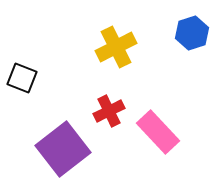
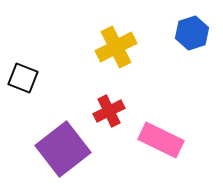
black square: moved 1 px right
pink rectangle: moved 3 px right, 8 px down; rotated 21 degrees counterclockwise
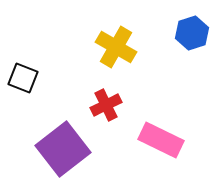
yellow cross: rotated 33 degrees counterclockwise
red cross: moved 3 px left, 6 px up
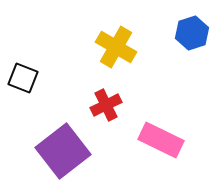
purple square: moved 2 px down
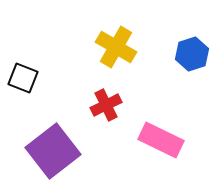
blue hexagon: moved 21 px down
purple square: moved 10 px left
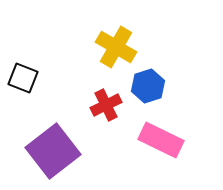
blue hexagon: moved 44 px left, 32 px down
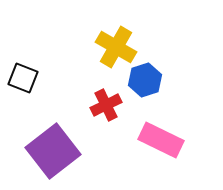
blue hexagon: moved 3 px left, 6 px up
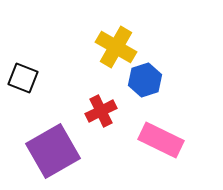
red cross: moved 5 px left, 6 px down
purple square: rotated 8 degrees clockwise
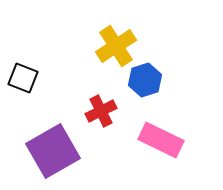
yellow cross: moved 1 px up; rotated 27 degrees clockwise
